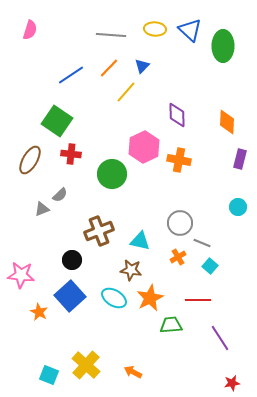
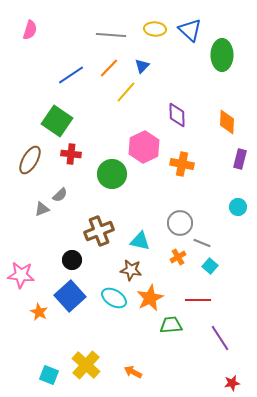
green ellipse at (223, 46): moved 1 px left, 9 px down
orange cross at (179, 160): moved 3 px right, 4 px down
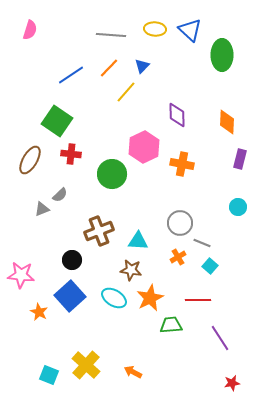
cyan triangle at (140, 241): moved 2 px left; rotated 10 degrees counterclockwise
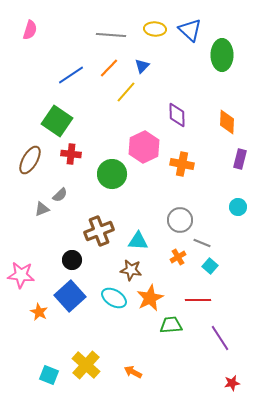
gray circle at (180, 223): moved 3 px up
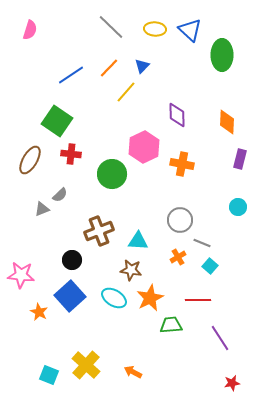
gray line at (111, 35): moved 8 px up; rotated 40 degrees clockwise
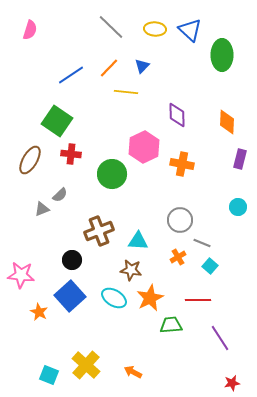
yellow line at (126, 92): rotated 55 degrees clockwise
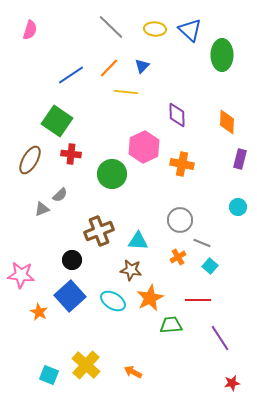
cyan ellipse at (114, 298): moved 1 px left, 3 px down
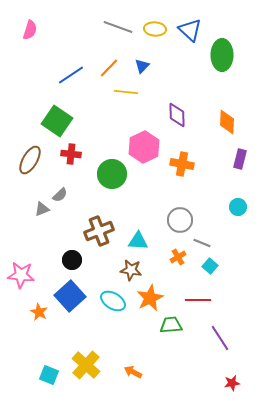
gray line at (111, 27): moved 7 px right; rotated 24 degrees counterclockwise
